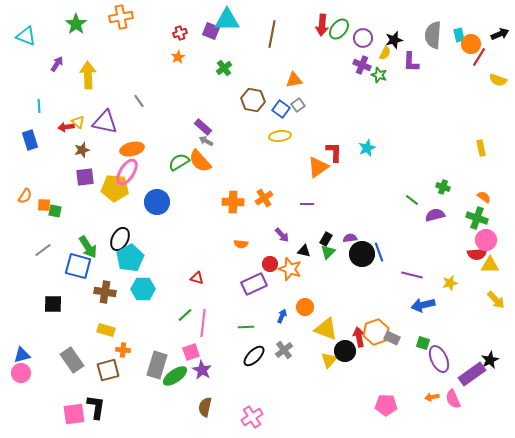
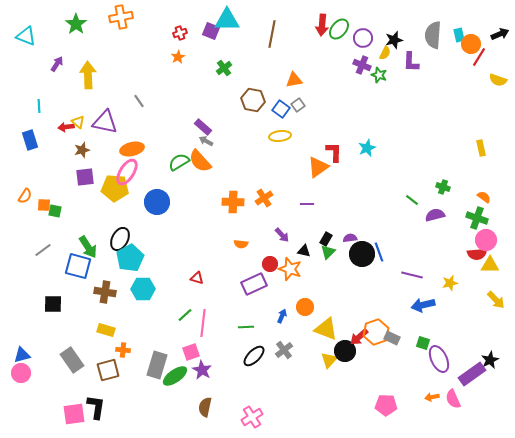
red arrow at (359, 337): rotated 120 degrees counterclockwise
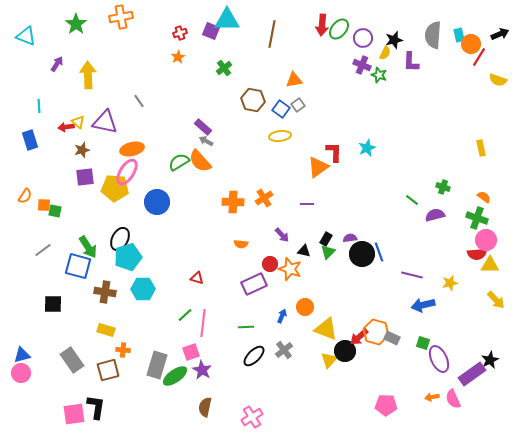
cyan pentagon at (130, 258): moved 2 px left, 1 px up; rotated 12 degrees clockwise
orange hexagon at (376, 332): rotated 25 degrees counterclockwise
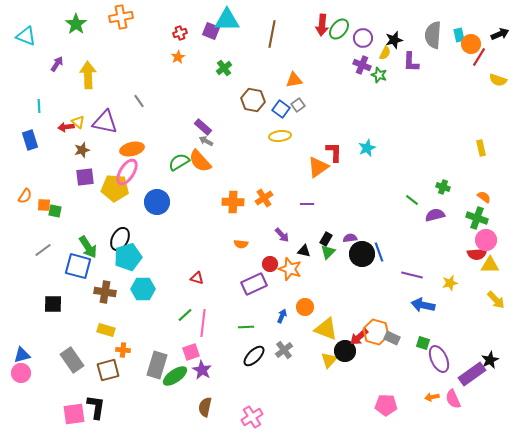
blue arrow at (423, 305): rotated 25 degrees clockwise
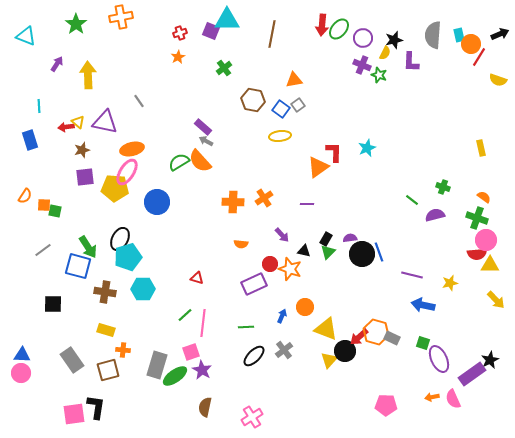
blue triangle at (22, 355): rotated 18 degrees clockwise
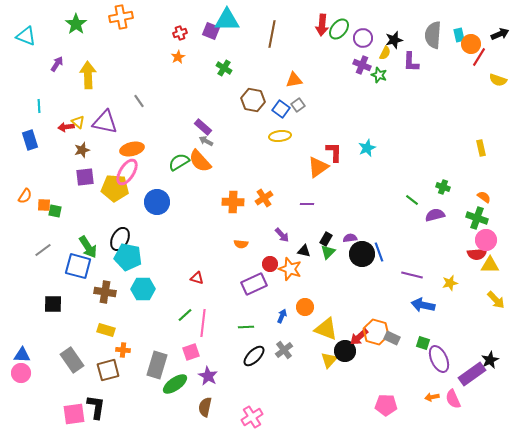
green cross at (224, 68): rotated 21 degrees counterclockwise
cyan pentagon at (128, 257): rotated 28 degrees clockwise
purple star at (202, 370): moved 6 px right, 6 px down
green ellipse at (175, 376): moved 8 px down
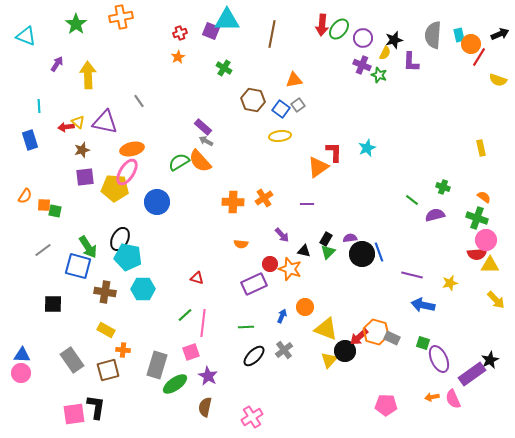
yellow rectangle at (106, 330): rotated 12 degrees clockwise
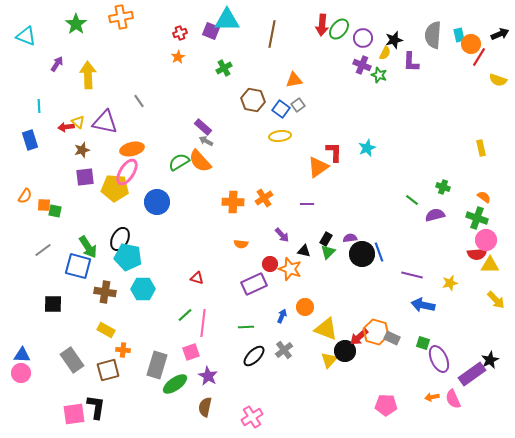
green cross at (224, 68): rotated 28 degrees clockwise
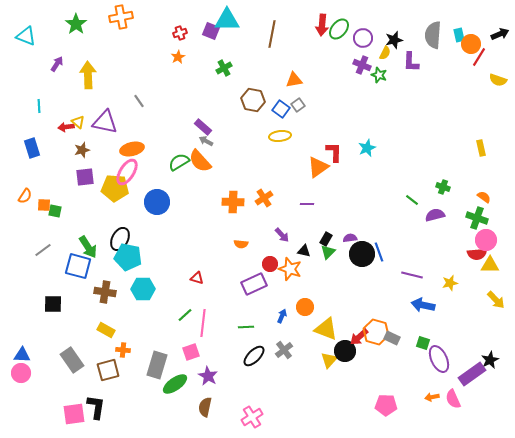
blue rectangle at (30, 140): moved 2 px right, 8 px down
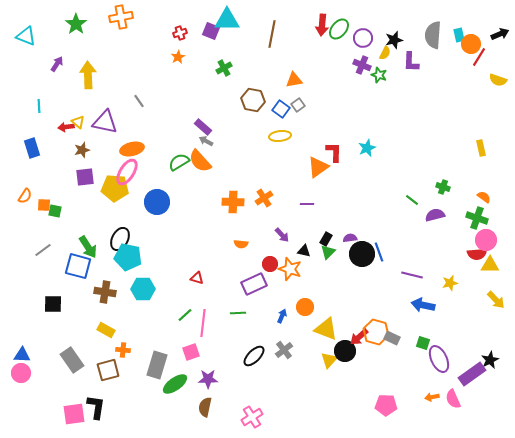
green line at (246, 327): moved 8 px left, 14 px up
purple star at (208, 376): moved 3 px down; rotated 30 degrees counterclockwise
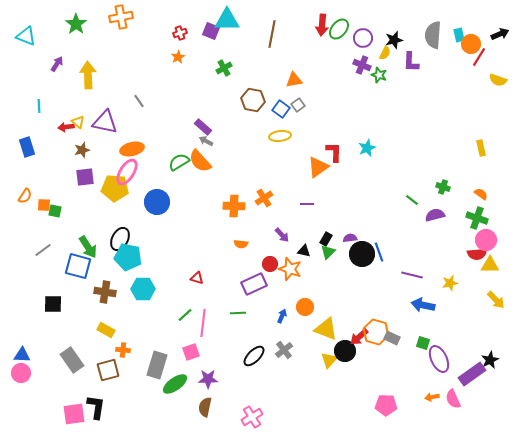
blue rectangle at (32, 148): moved 5 px left, 1 px up
orange semicircle at (484, 197): moved 3 px left, 3 px up
orange cross at (233, 202): moved 1 px right, 4 px down
